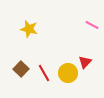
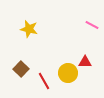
red triangle: rotated 48 degrees clockwise
red line: moved 8 px down
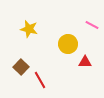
brown square: moved 2 px up
yellow circle: moved 29 px up
red line: moved 4 px left, 1 px up
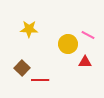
pink line: moved 4 px left, 10 px down
yellow star: rotated 12 degrees counterclockwise
brown square: moved 1 px right, 1 px down
red line: rotated 60 degrees counterclockwise
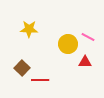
pink line: moved 2 px down
